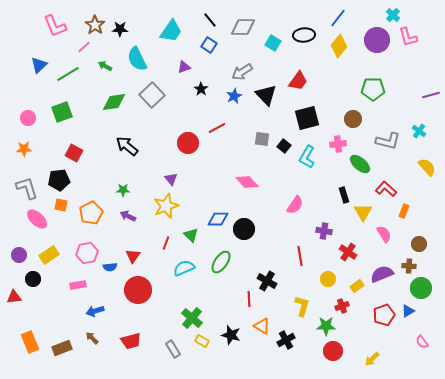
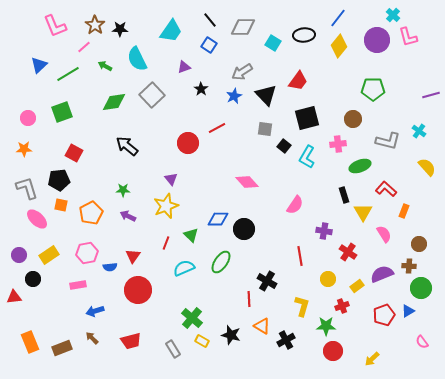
gray square at (262, 139): moved 3 px right, 10 px up
green ellipse at (360, 164): moved 2 px down; rotated 60 degrees counterclockwise
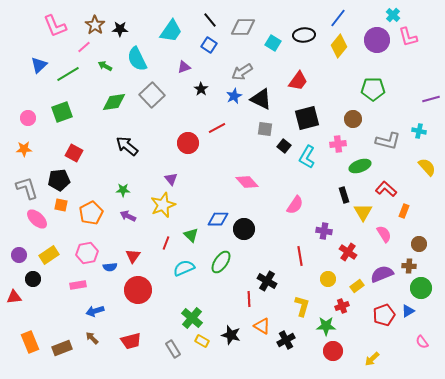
black triangle at (266, 95): moved 5 px left, 4 px down; rotated 20 degrees counterclockwise
purple line at (431, 95): moved 4 px down
cyan cross at (419, 131): rotated 24 degrees counterclockwise
yellow star at (166, 206): moved 3 px left, 1 px up
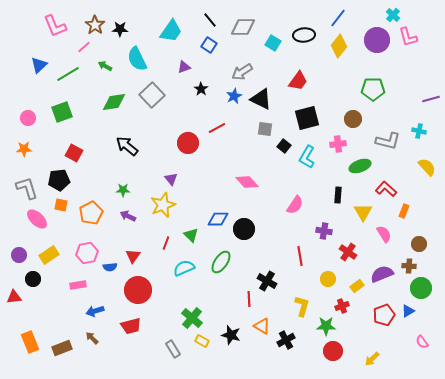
black rectangle at (344, 195): moved 6 px left; rotated 21 degrees clockwise
red trapezoid at (131, 341): moved 15 px up
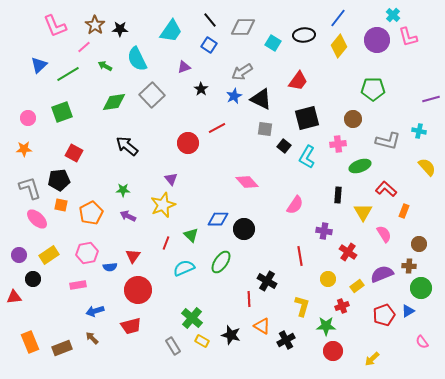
gray L-shape at (27, 188): moved 3 px right
gray rectangle at (173, 349): moved 3 px up
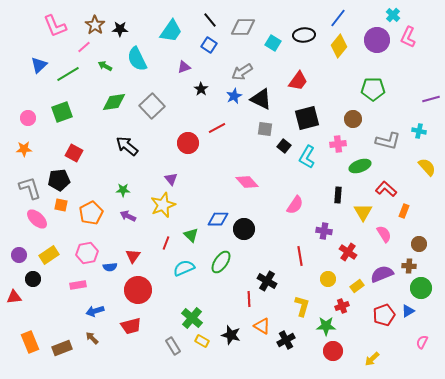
pink L-shape at (408, 37): rotated 40 degrees clockwise
gray square at (152, 95): moved 11 px down
pink semicircle at (422, 342): rotated 64 degrees clockwise
